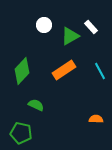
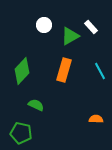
orange rectangle: rotated 40 degrees counterclockwise
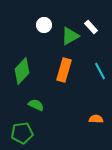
green pentagon: moved 1 px right; rotated 20 degrees counterclockwise
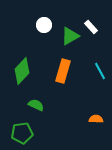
orange rectangle: moved 1 px left, 1 px down
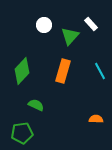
white rectangle: moved 3 px up
green triangle: rotated 18 degrees counterclockwise
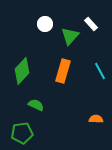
white circle: moved 1 px right, 1 px up
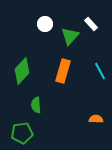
green semicircle: rotated 119 degrees counterclockwise
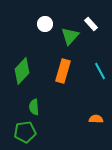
green semicircle: moved 2 px left, 2 px down
green pentagon: moved 3 px right, 1 px up
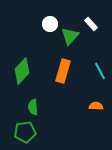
white circle: moved 5 px right
green semicircle: moved 1 px left
orange semicircle: moved 13 px up
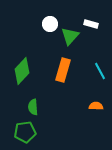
white rectangle: rotated 32 degrees counterclockwise
orange rectangle: moved 1 px up
